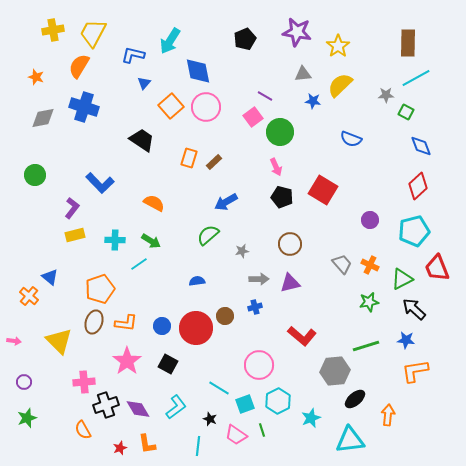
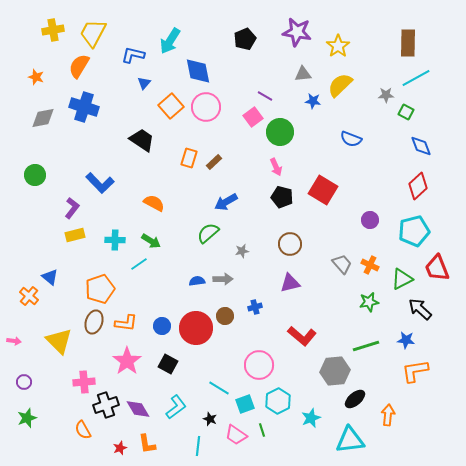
green semicircle at (208, 235): moved 2 px up
gray arrow at (259, 279): moved 36 px left
black arrow at (414, 309): moved 6 px right
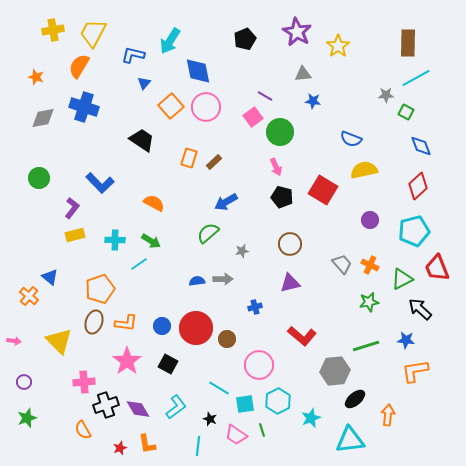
purple star at (297, 32): rotated 20 degrees clockwise
yellow semicircle at (340, 85): moved 24 px right, 85 px down; rotated 32 degrees clockwise
green circle at (35, 175): moved 4 px right, 3 px down
brown circle at (225, 316): moved 2 px right, 23 px down
cyan square at (245, 404): rotated 12 degrees clockwise
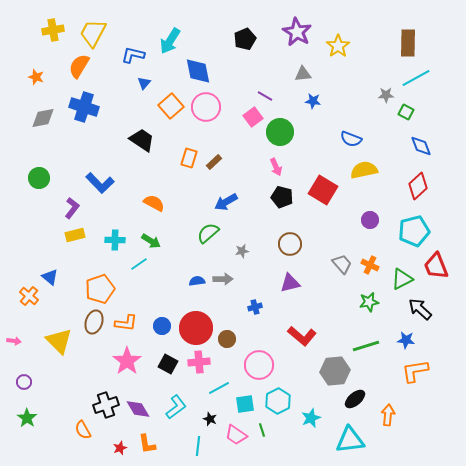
red trapezoid at (437, 268): moved 1 px left, 2 px up
pink cross at (84, 382): moved 115 px right, 20 px up
cyan line at (219, 388): rotated 60 degrees counterclockwise
green star at (27, 418): rotated 18 degrees counterclockwise
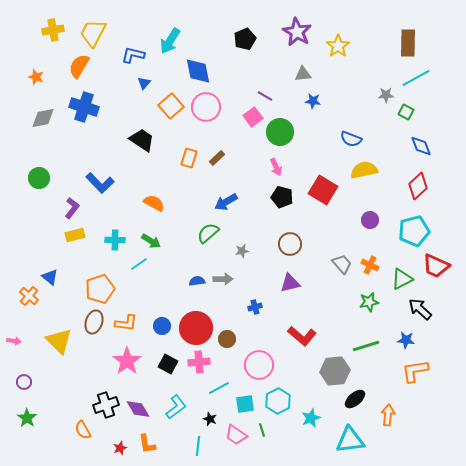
brown rectangle at (214, 162): moved 3 px right, 4 px up
red trapezoid at (436, 266): rotated 44 degrees counterclockwise
